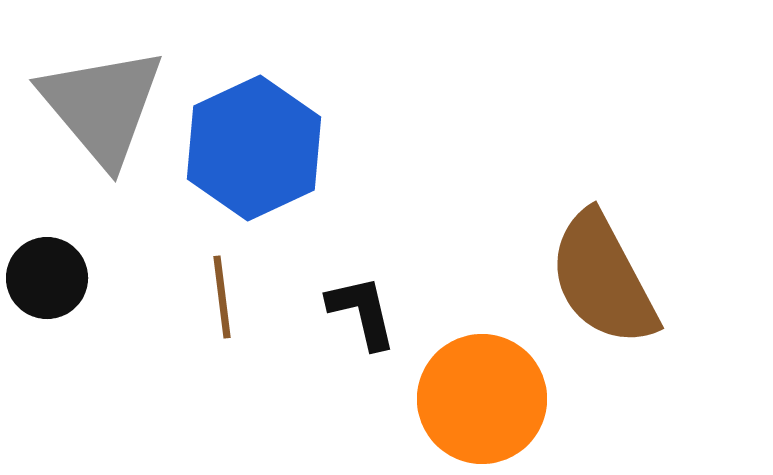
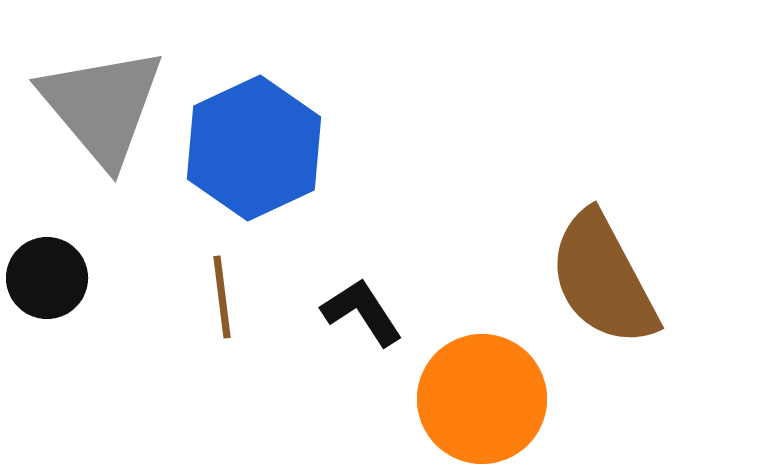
black L-shape: rotated 20 degrees counterclockwise
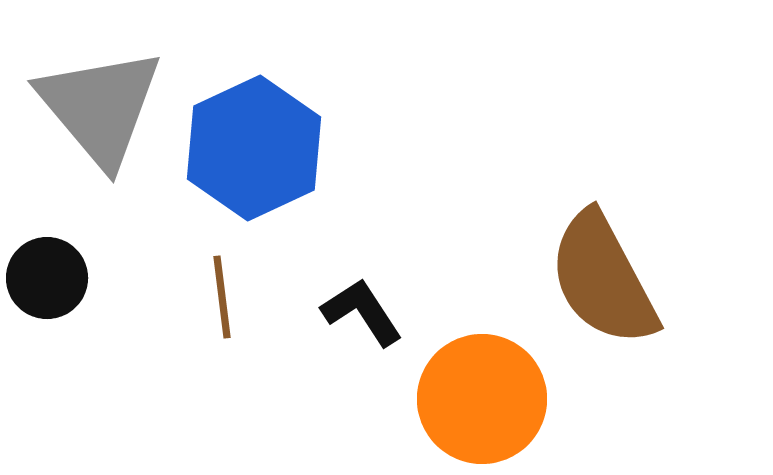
gray triangle: moved 2 px left, 1 px down
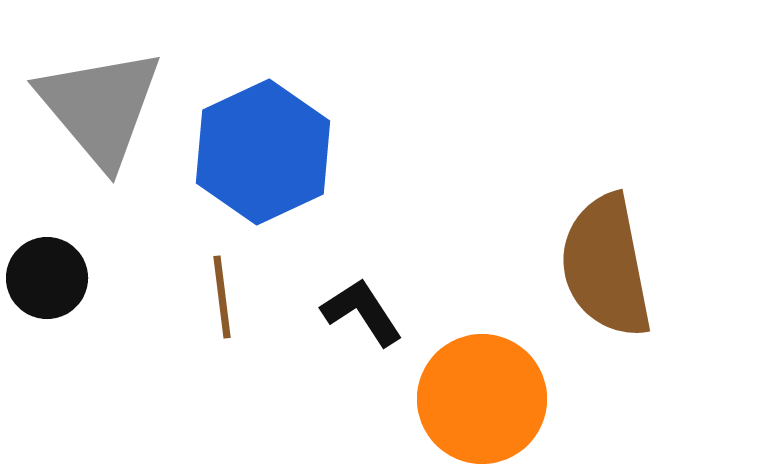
blue hexagon: moved 9 px right, 4 px down
brown semicircle: moved 3 px right, 13 px up; rotated 17 degrees clockwise
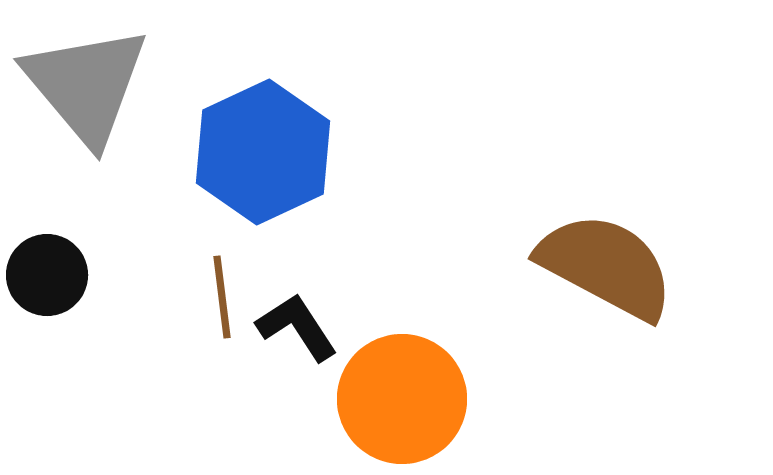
gray triangle: moved 14 px left, 22 px up
brown semicircle: rotated 129 degrees clockwise
black circle: moved 3 px up
black L-shape: moved 65 px left, 15 px down
orange circle: moved 80 px left
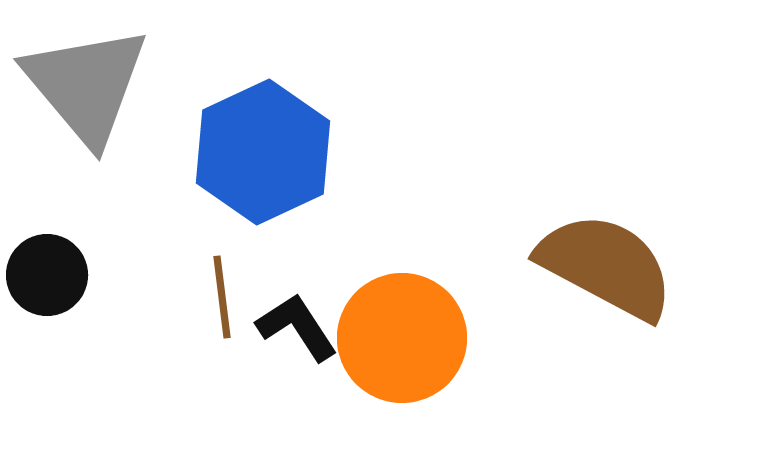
orange circle: moved 61 px up
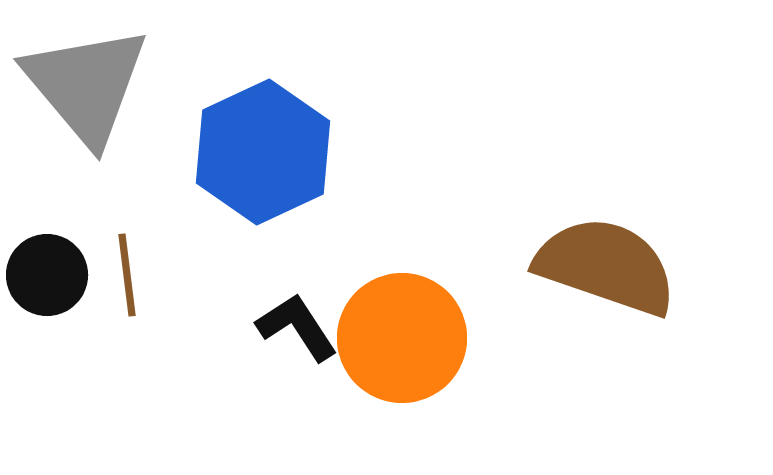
brown semicircle: rotated 9 degrees counterclockwise
brown line: moved 95 px left, 22 px up
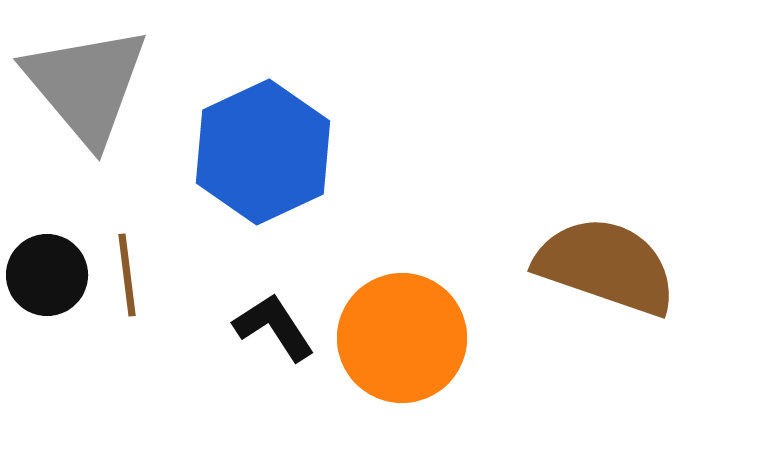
black L-shape: moved 23 px left
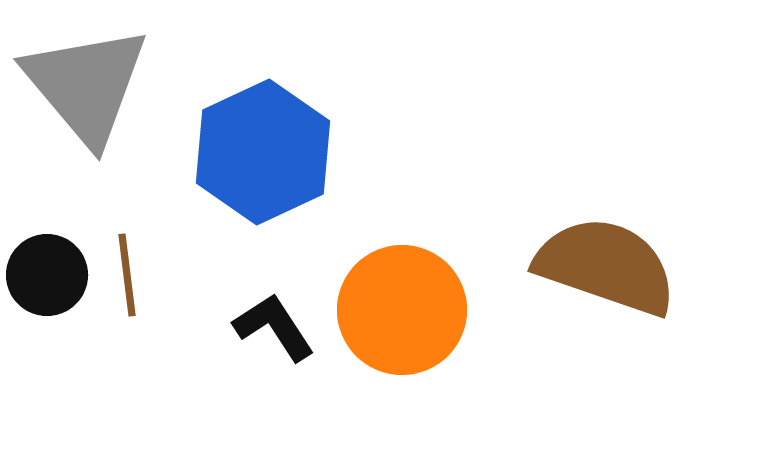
orange circle: moved 28 px up
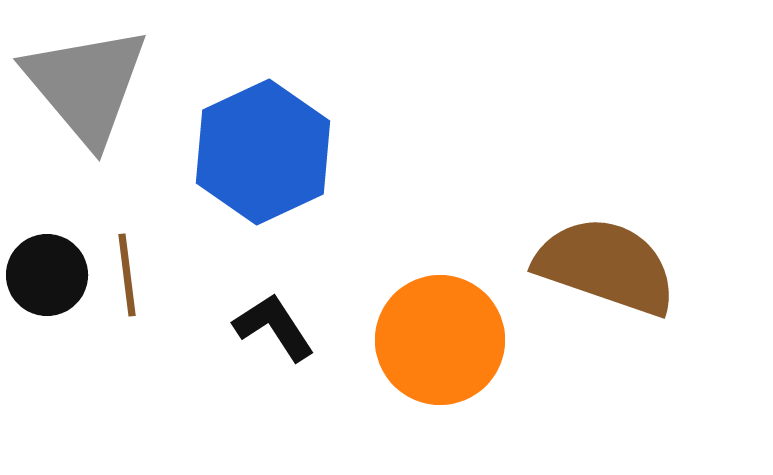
orange circle: moved 38 px right, 30 px down
